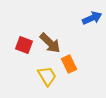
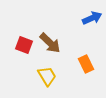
orange rectangle: moved 17 px right
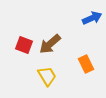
brown arrow: moved 1 px down; rotated 95 degrees clockwise
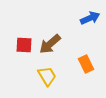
blue arrow: moved 2 px left
red square: rotated 18 degrees counterclockwise
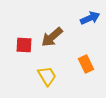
brown arrow: moved 2 px right, 7 px up
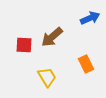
yellow trapezoid: moved 1 px down
